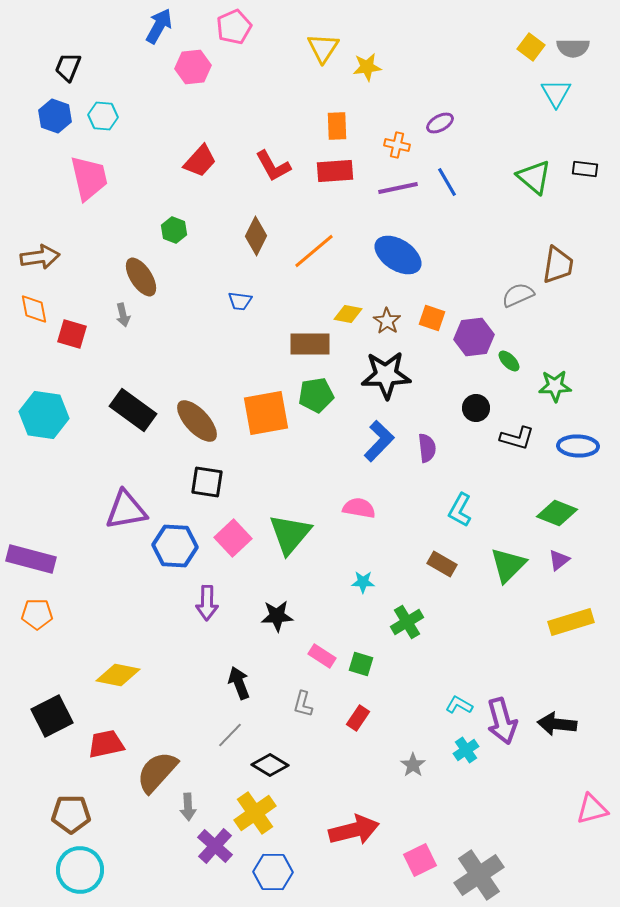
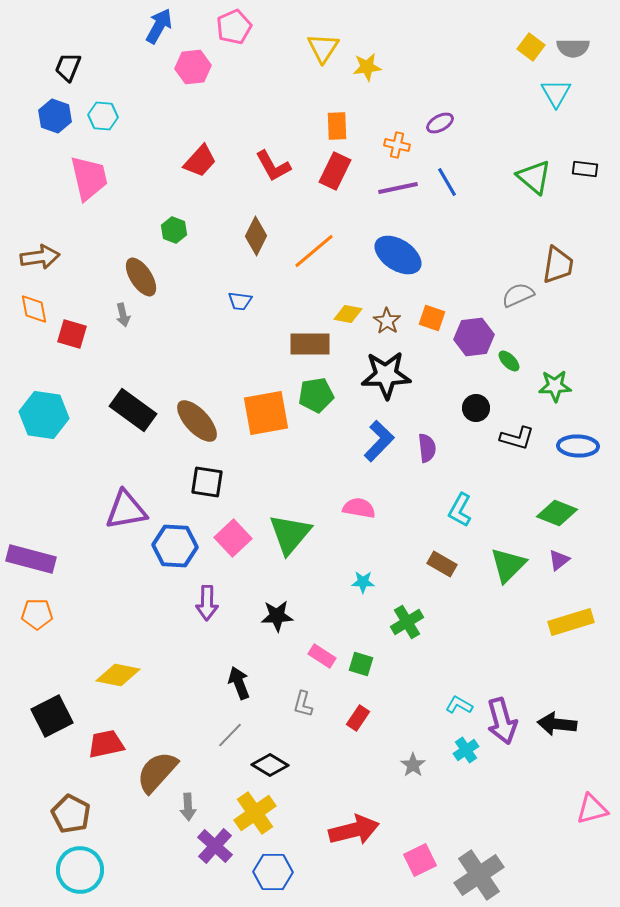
red rectangle at (335, 171): rotated 60 degrees counterclockwise
brown pentagon at (71, 814): rotated 27 degrees clockwise
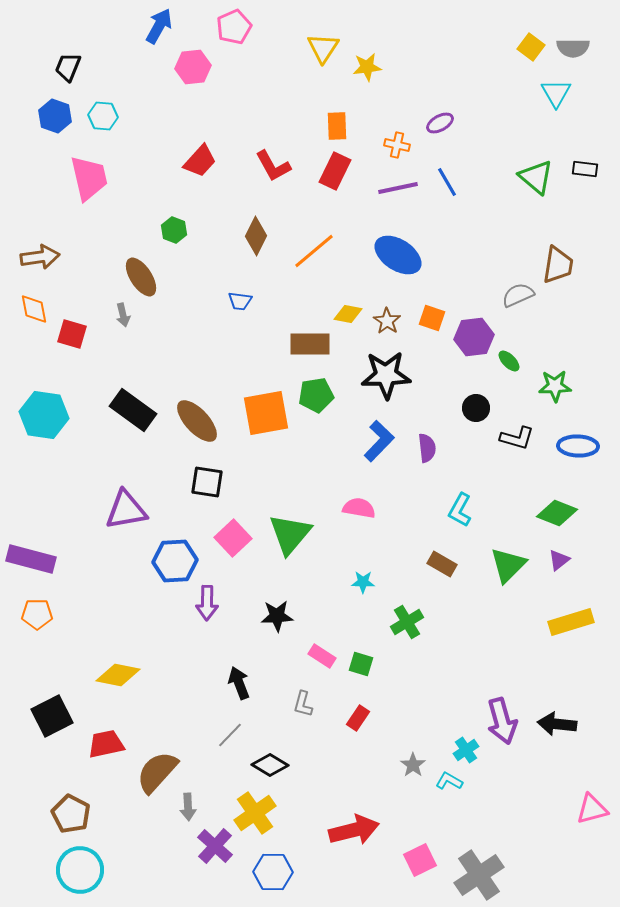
green triangle at (534, 177): moved 2 px right
blue hexagon at (175, 546): moved 15 px down; rotated 6 degrees counterclockwise
cyan L-shape at (459, 705): moved 10 px left, 76 px down
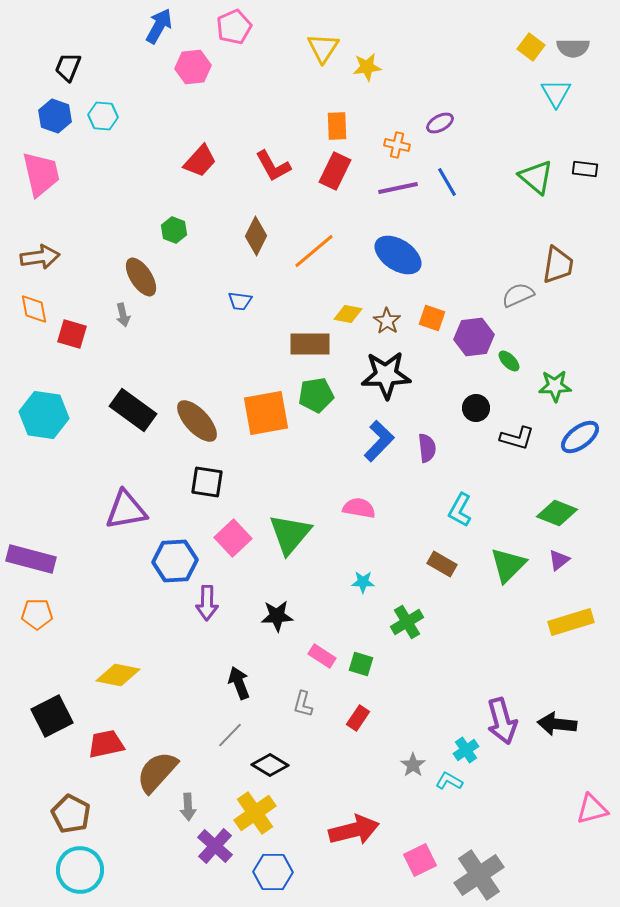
pink trapezoid at (89, 178): moved 48 px left, 4 px up
blue ellipse at (578, 446): moved 2 px right, 9 px up; rotated 39 degrees counterclockwise
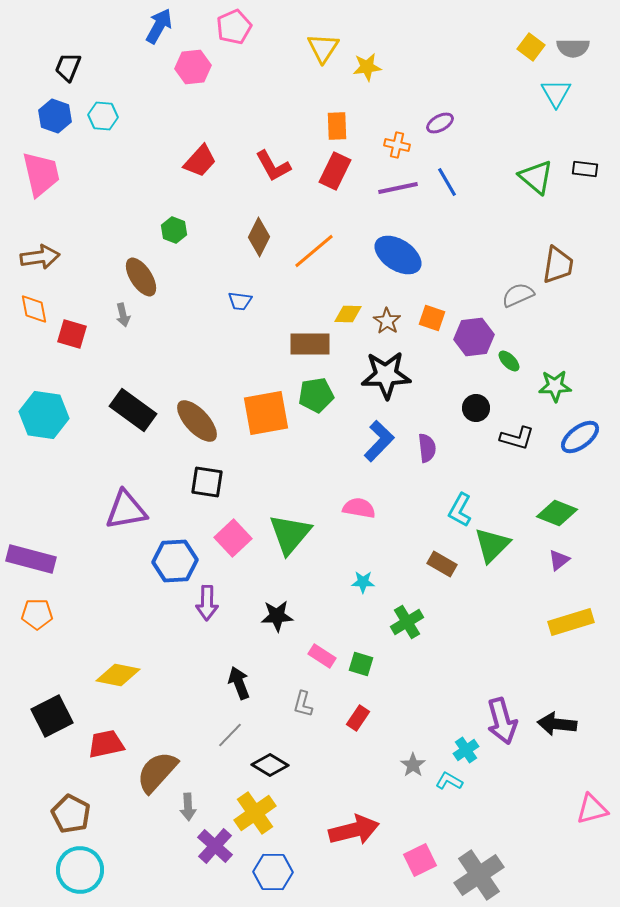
brown diamond at (256, 236): moved 3 px right, 1 px down
yellow diamond at (348, 314): rotated 8 degrees counterclockwise
green triangle at (508, 565): moved 16 px left, 20 px up
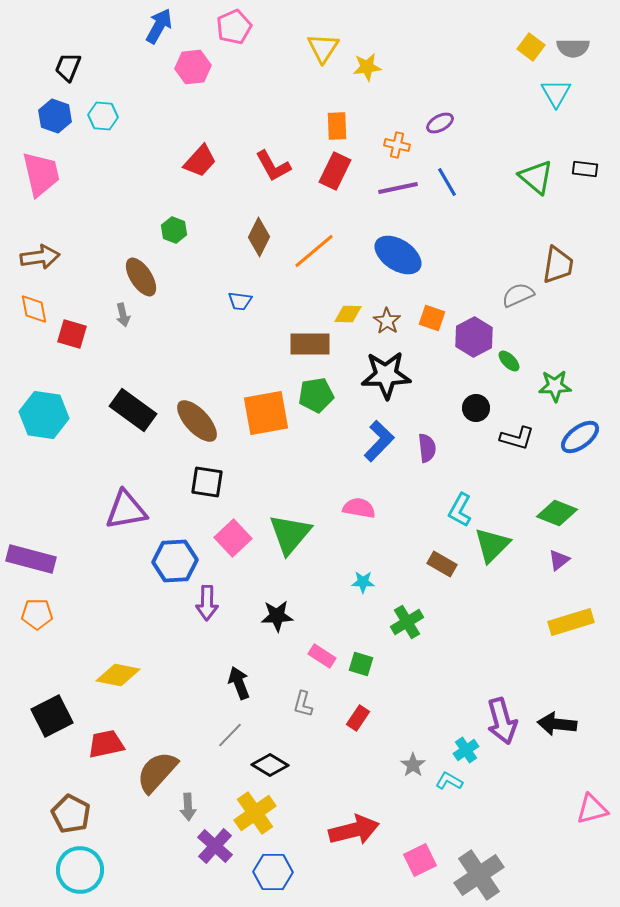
purple hexagon at (474, 337): rotated 21 degrees counterclockwise
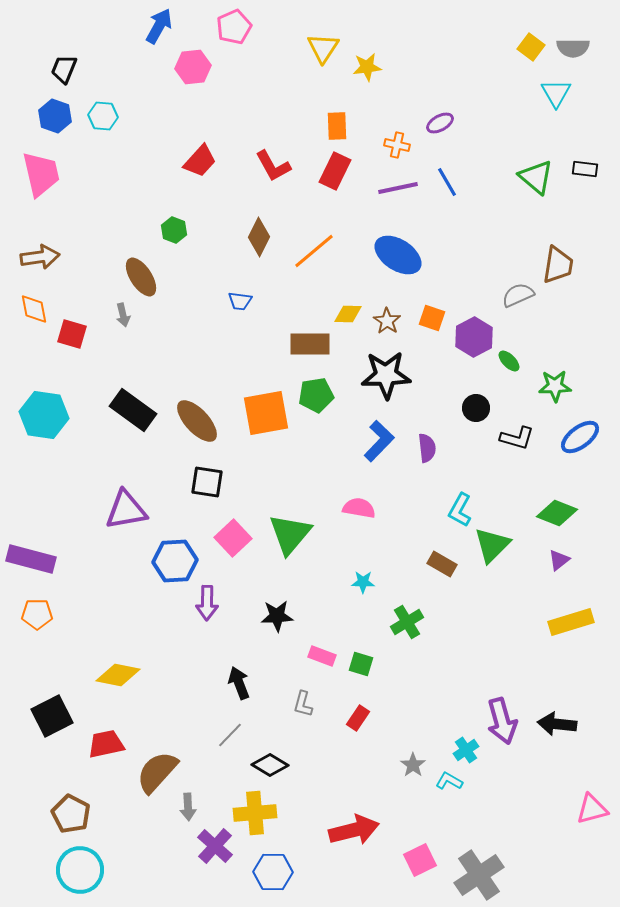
black trapezoid at (68, 67): moved 4 px left, 2 px down
pink rectangle at (322, 656): rotated 12 degrees counterclockwise
yellow cross at (255, 813): rotated 30 degrees clockwise
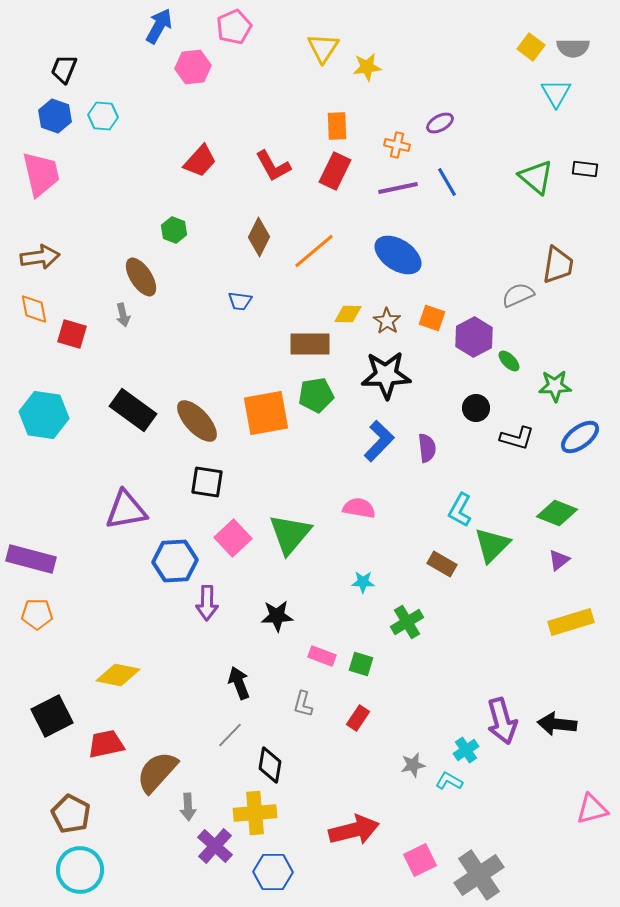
black diamond at (270, 765): rotated 69 degrees clockwise
gray star at (413, 765): rotated 25 degrees clockwise
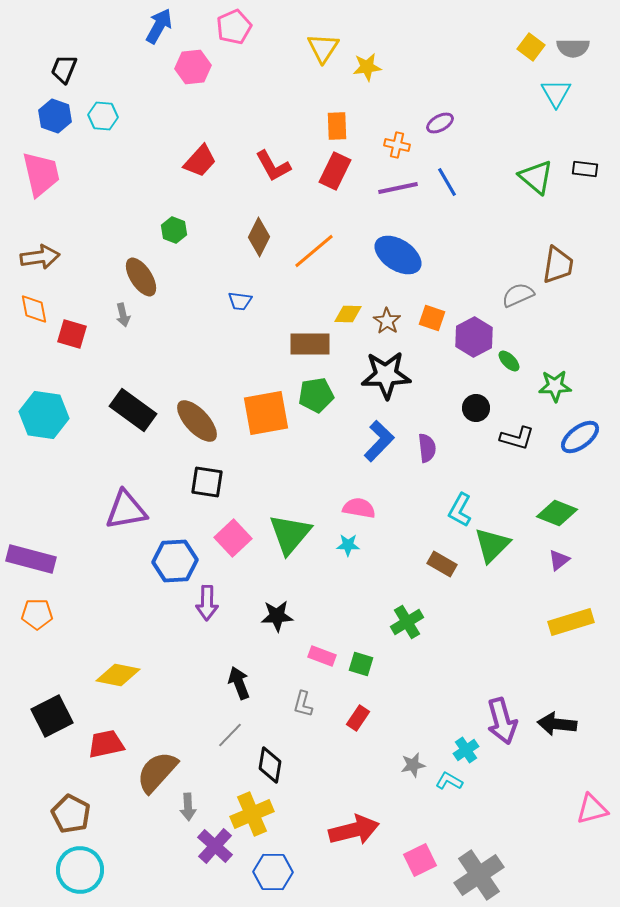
cyan star at (363, 582): moved 15 px left, 37 px up
yellow cross at (255, 813): moved 3 px left, 1 px down; rotated 18 degrees counterclockwise
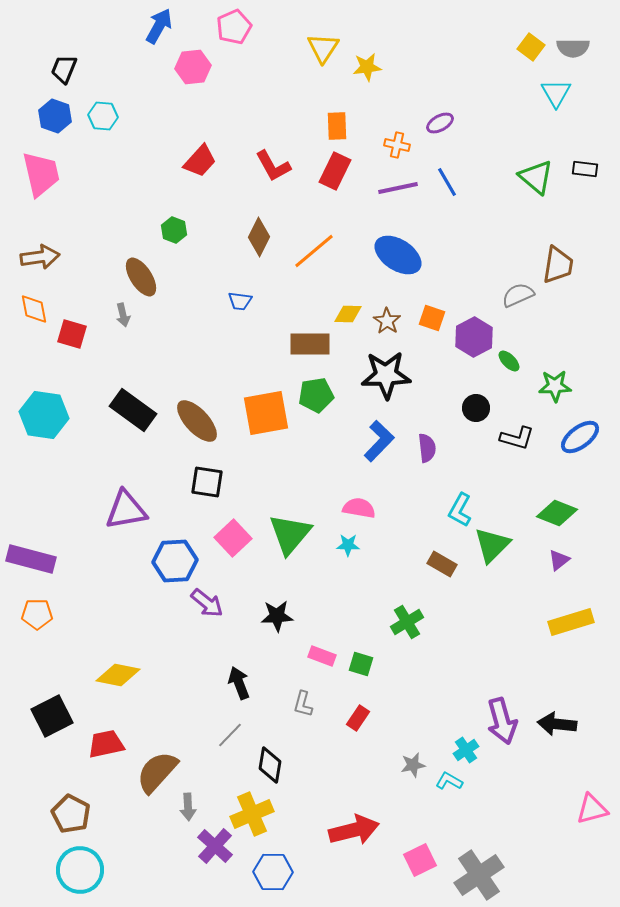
purple arrow at (207, 603): rotated 52 degrees counterclockwise
